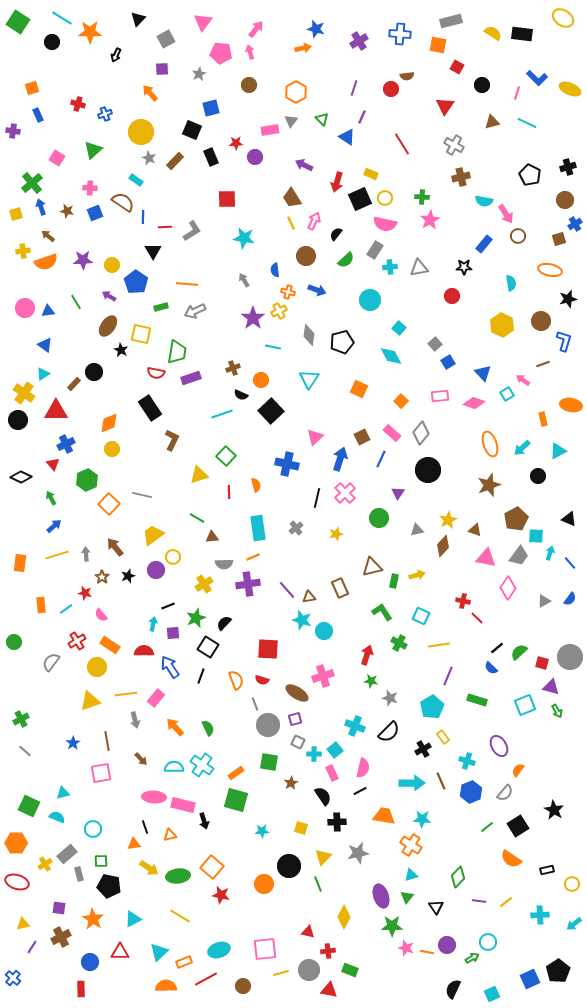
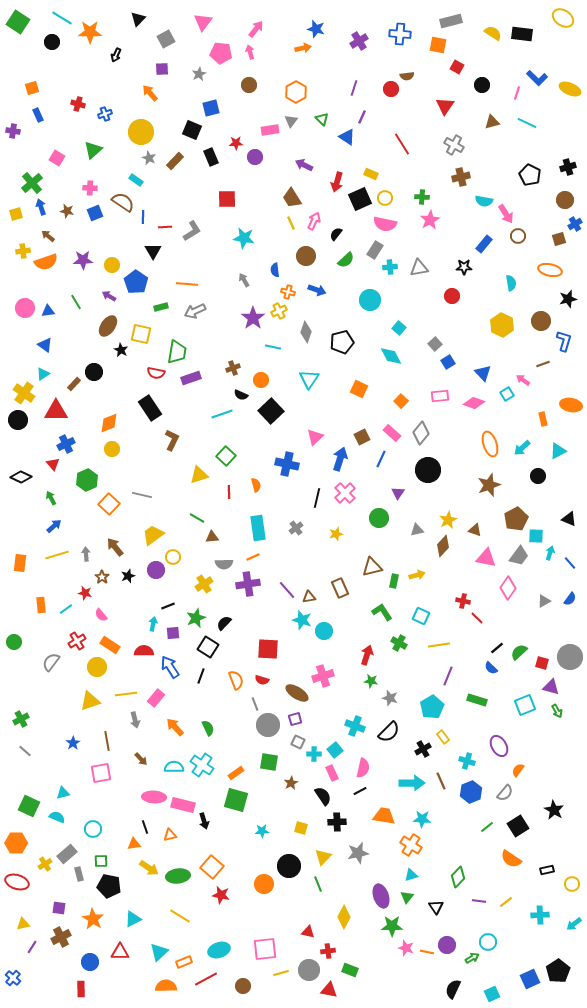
gray diamond at (309, 335): moved 3 px left, 3 px up; rotated 10 degrees clockwise
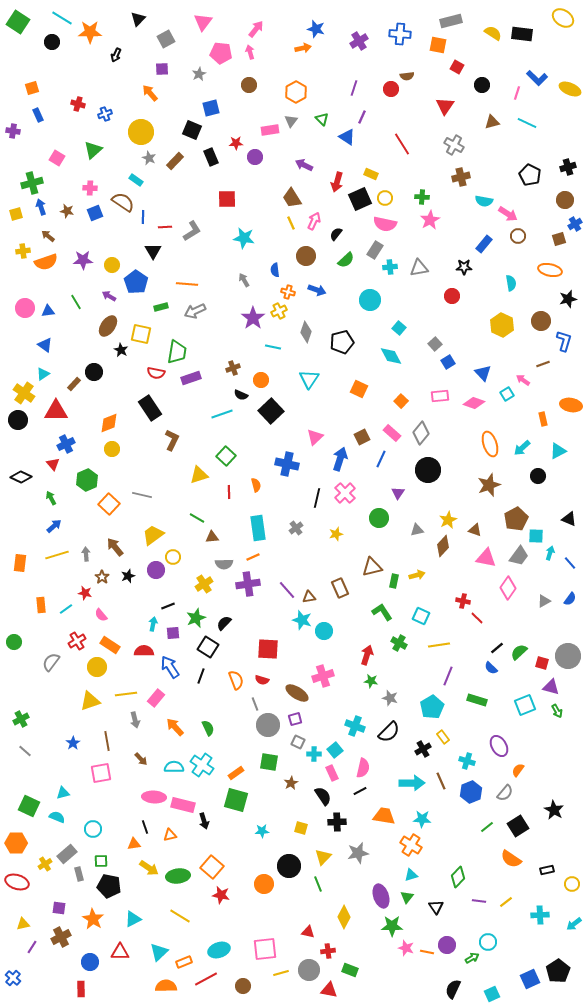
green cross at (32, 183): rotated 25 degrees clockwise
pink arrow at (506, 214): moved 2 px right; rotated 24 degrees counterclockwise
gray circle at (570, 657): moved 2 px left, 1 px up
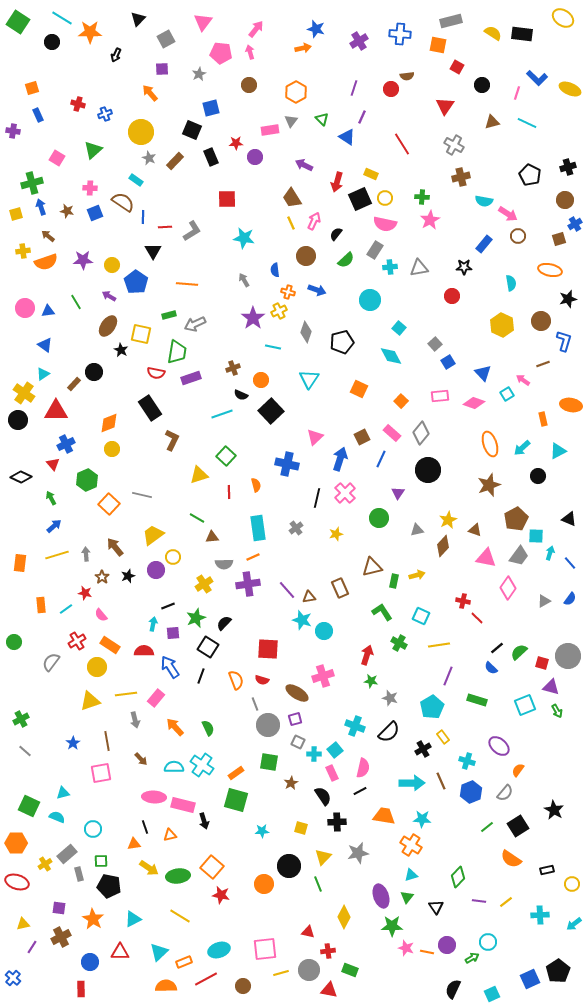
green rectangle at (161, 307): moved 8 px right, 8 px down
gray arrow at (195, 311): moved 13 px down
purple ellipse at (499, 746): rotated 20 degrees counterclockwise
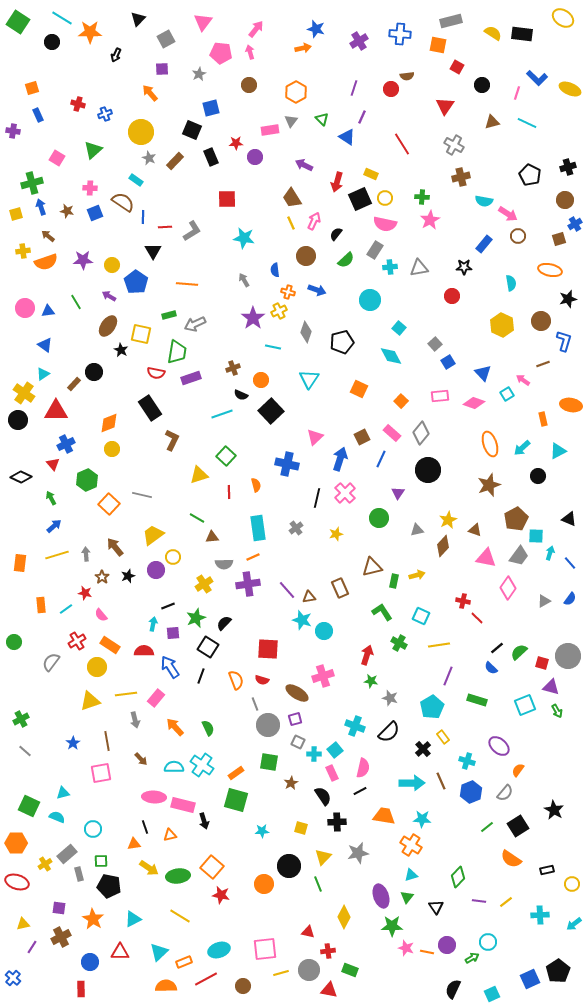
black cross at (423, 749): rotated 14 degrees counterclockwise
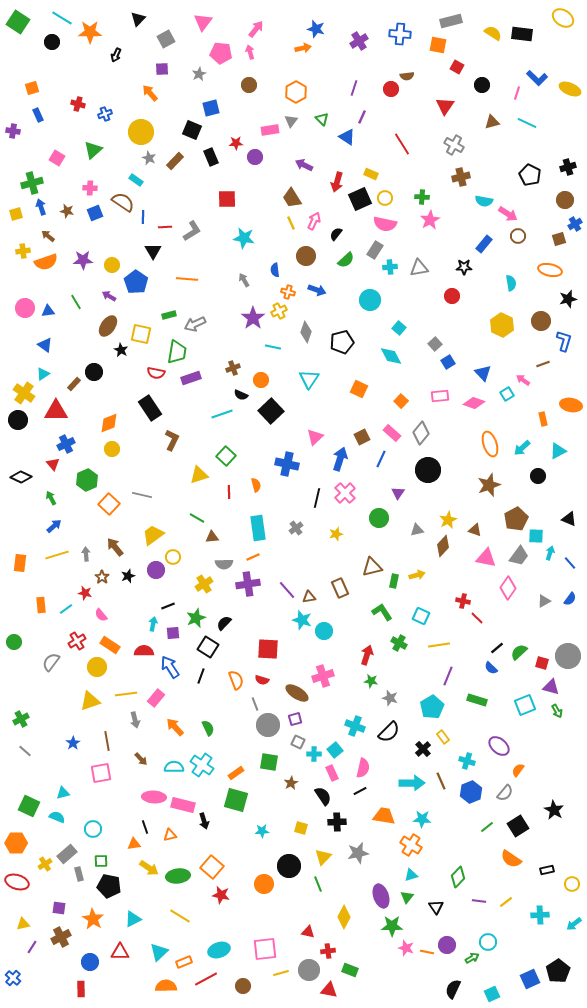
orange line at (187, 284): moved 5 px up
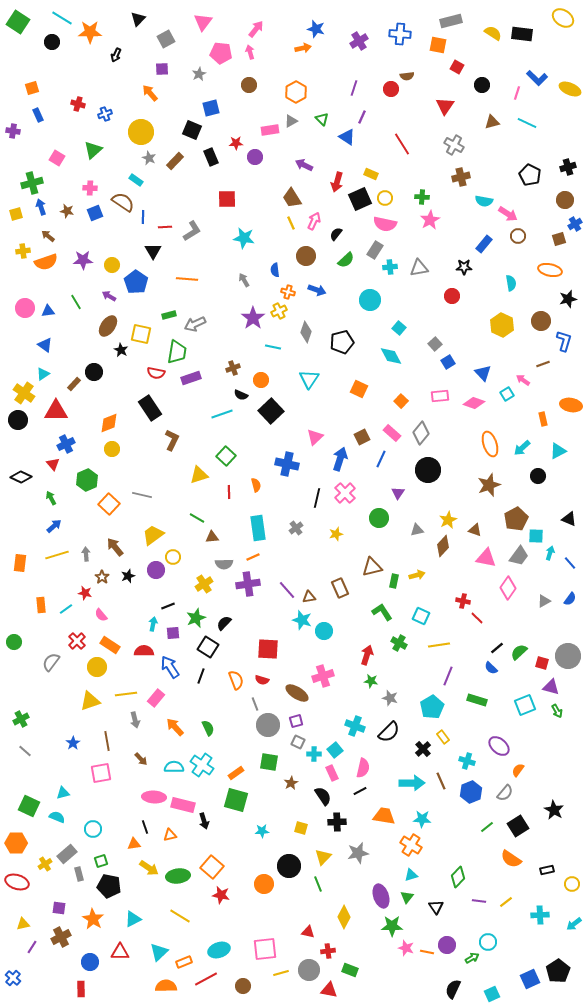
gray triangle at (291, 121): rotated 24 degrees clockwise
red cross at (77, 641): rotated 12 degrees counterclockwise
purple square at (295, 719): moved 1 px right, 2 px down
green square at (101, 861): rotated 16 degrees counterclockwise
